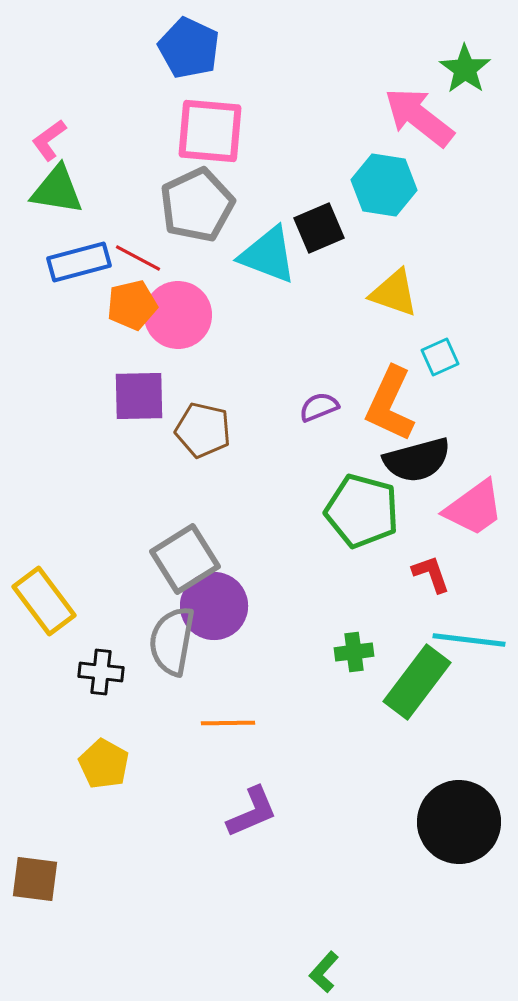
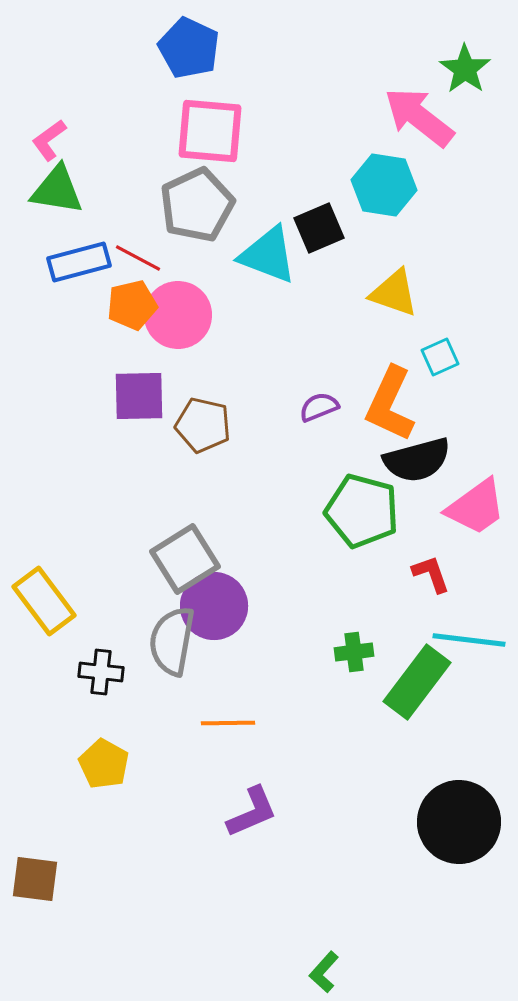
brown pentagon: moved 5 px up
pink trapezoid: moved 2 px right, 1 px up
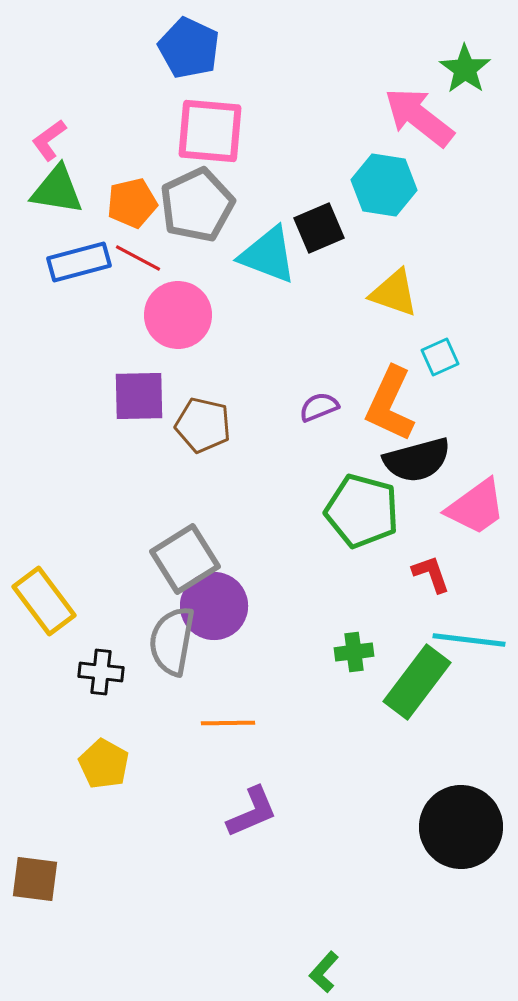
orange pentagon: moved 102 px up
black circle: moved 2 px right, 5 px down
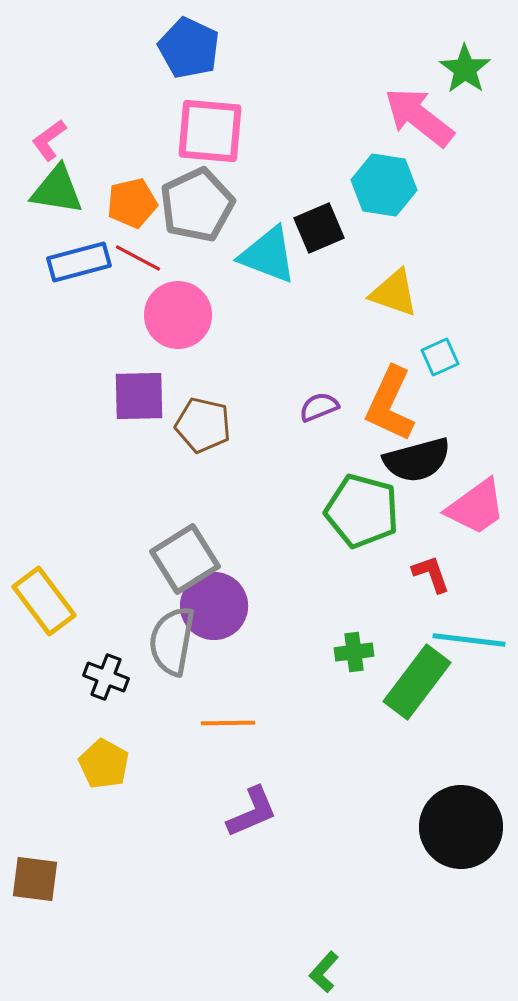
black cross: moved 5 px right, 5 px down; rotated 15 degrees clockwise
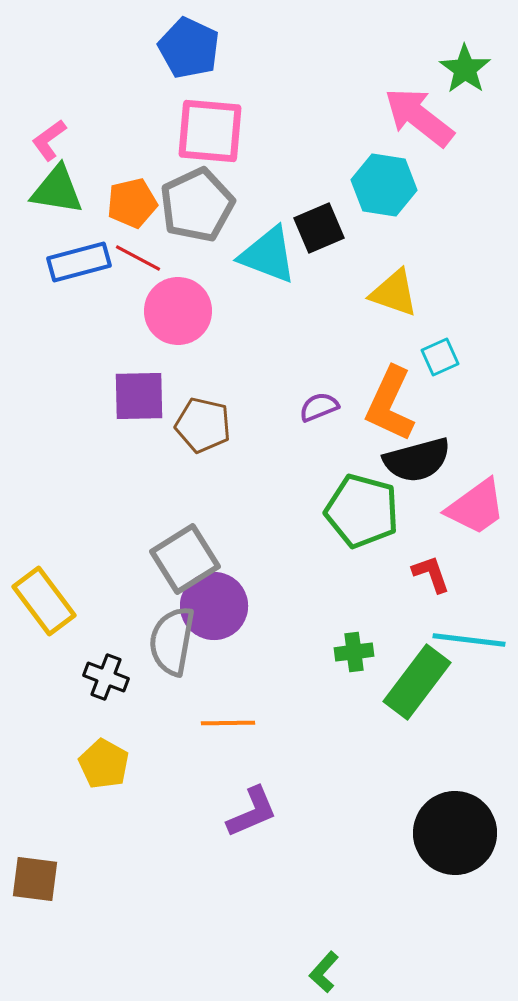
pink circle: moved 4 px up
black circle: moved 6 px left, 6 px down
